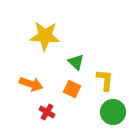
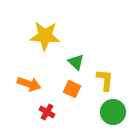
orange arrow: moved 2 px left
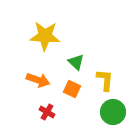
orange arrow: moved 9 px right, 4 px up
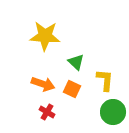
orange arrow: moved 5 px right, 4 px down
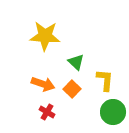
orange square: rotated 18 degrees clockwise
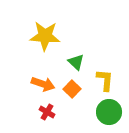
green circle: moved 4 px left
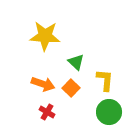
orange square: moved 1 px left, 1 px up
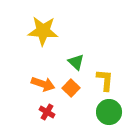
yellow star: moved 2 px left, 5 px up
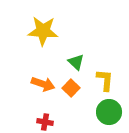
red cross: moved 2 px left, 10 px down; rotated 21 degrees counterclockwise
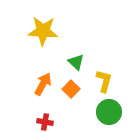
yellow L-shape: moved 1 px left, 1 px down; rotated 10 degrees clockwise
orange arrow: rotated 80 degrees counterclockwise
orange square: moved 1 px down
